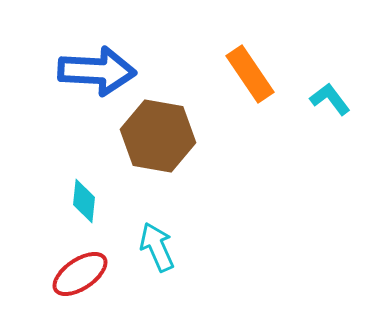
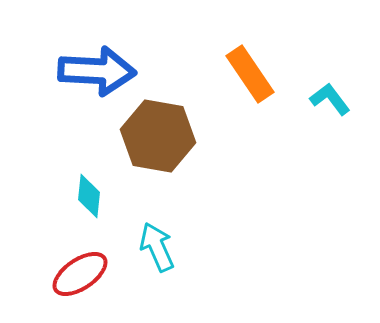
cyan diamond: moved 5 px right, 5 px up
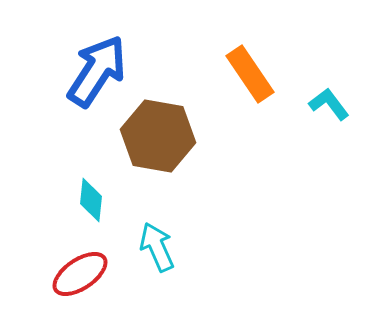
blue arrow: rotated 60 degrees counterclockwise
cyan L-shape: moved 1 px left, 5 px down
cyan diamond: moved 2 px right, 4 px down
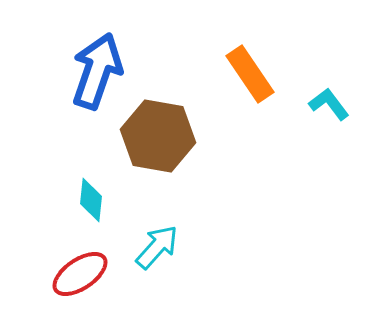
blue arrow: rotated 14 degrees counterclockwise
cyan arrow: rotated 66 degrees clockwise
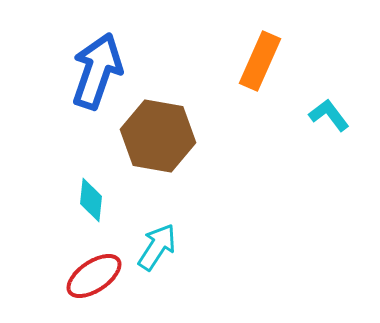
orange rectangle: moved 10 px right, 13 px up; rotated 58 degrees clockwise
cyan L-shape: moved 11 px down
cyan arrow: rotated 9 degrees counterclockwise
red ellipse: moved 14 px right, 2 px down
